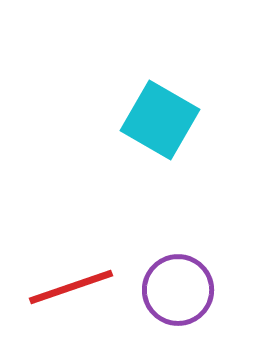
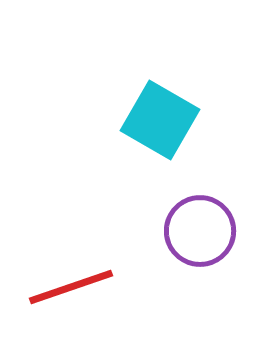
purple circle: moved 22 px right, 59 px up
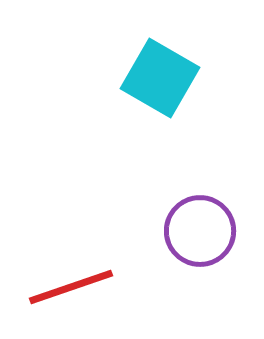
cyan square: moved 42 px up
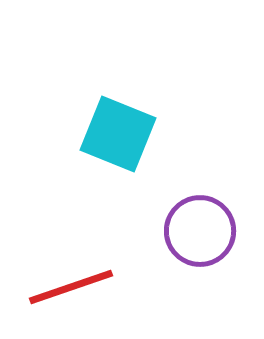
cyan square: moved 42 px left, 56 px down; rotated 8 degrees counterclockwise
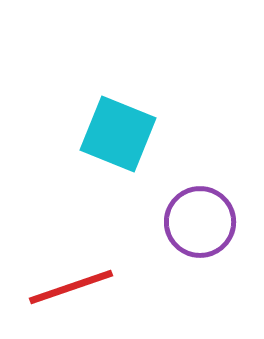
purple circle: moved 9 px up
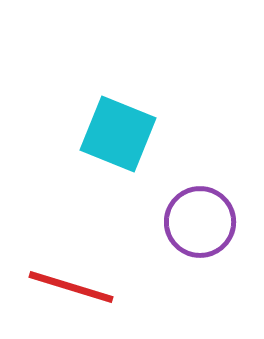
red line: rotated 36 degrees clockwise
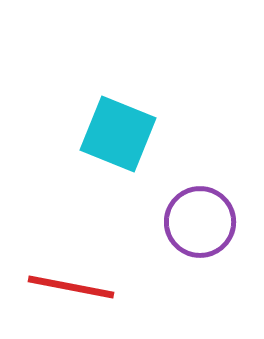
red line: rotated 6 degrees counterclockwise
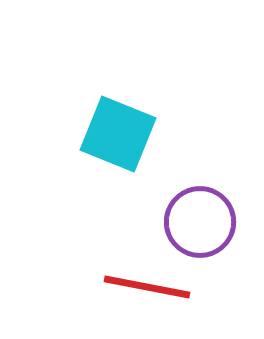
red line: moved 76 px right
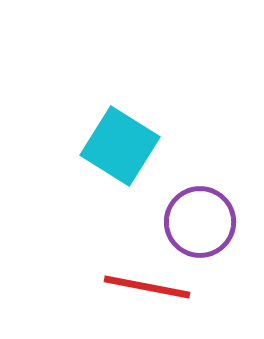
cyan square: moved 2 px right, 12 px down; rotated 10 degrees clockwise
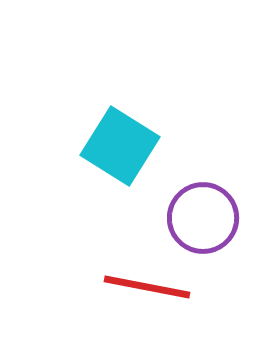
purple circle: moved 3 px right, 4 px up
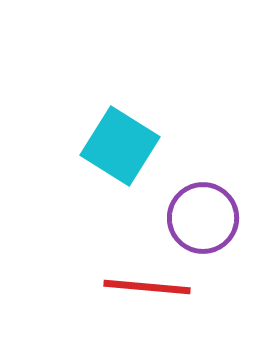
red line: rotated 6 degrees counterclockwise
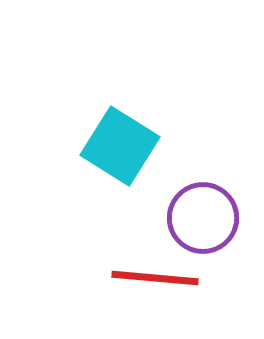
red line: moved 8 px right, 9 px up
